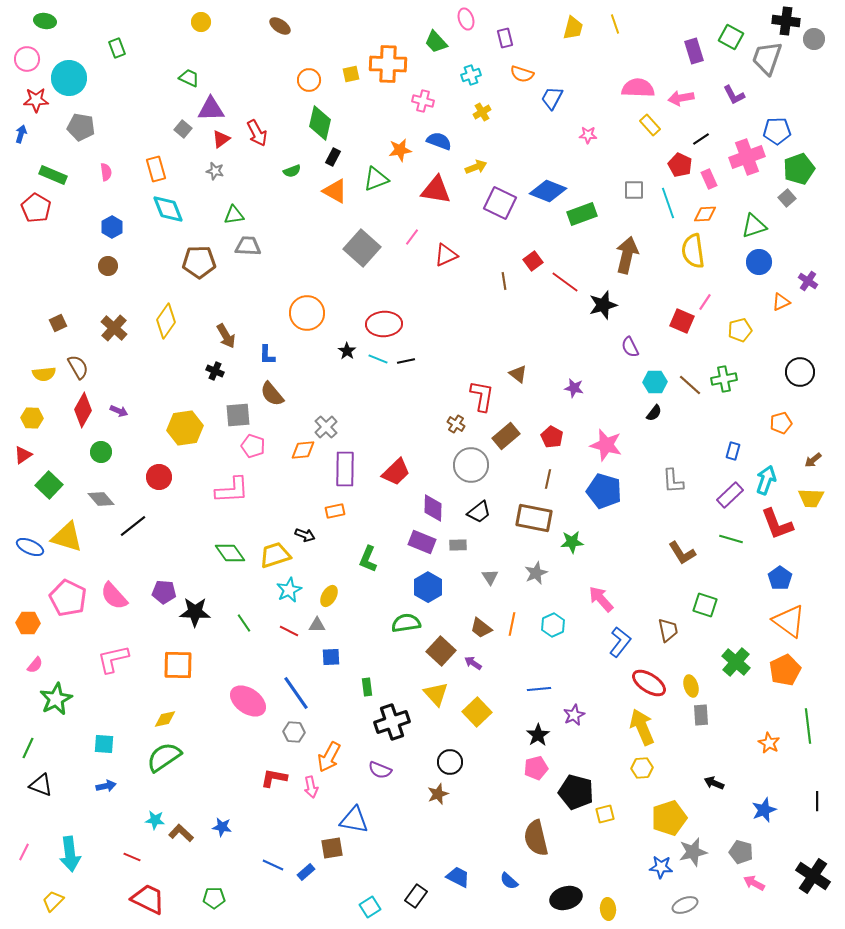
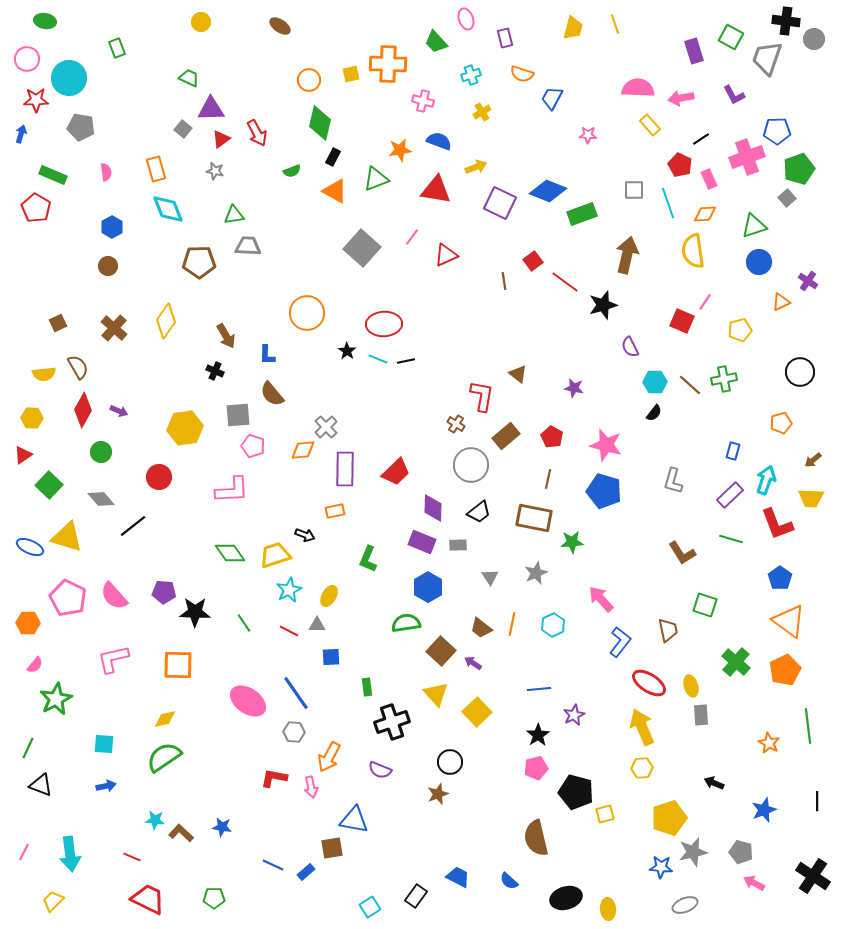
gray L-shape at (673, 481): rotated 20 degrees clockwise
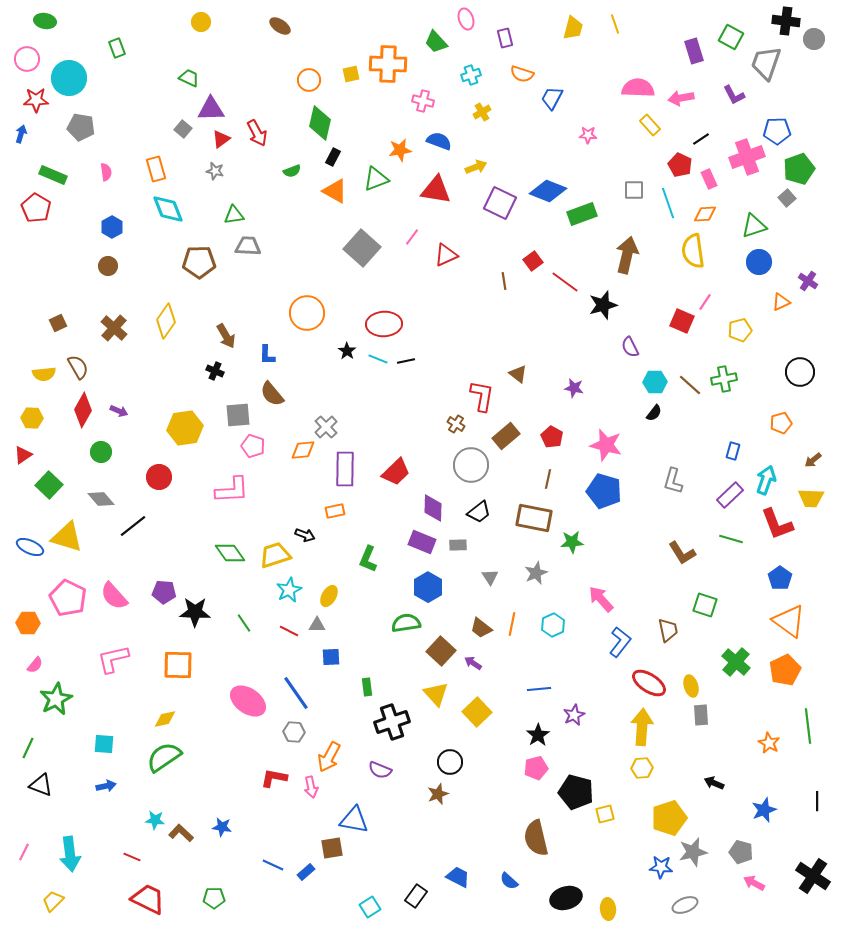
gray trapezoid at (767, 58): moved 1 px left, 5 px down
yellow arrow at (642, 727): rotated 27 degrees clockwise
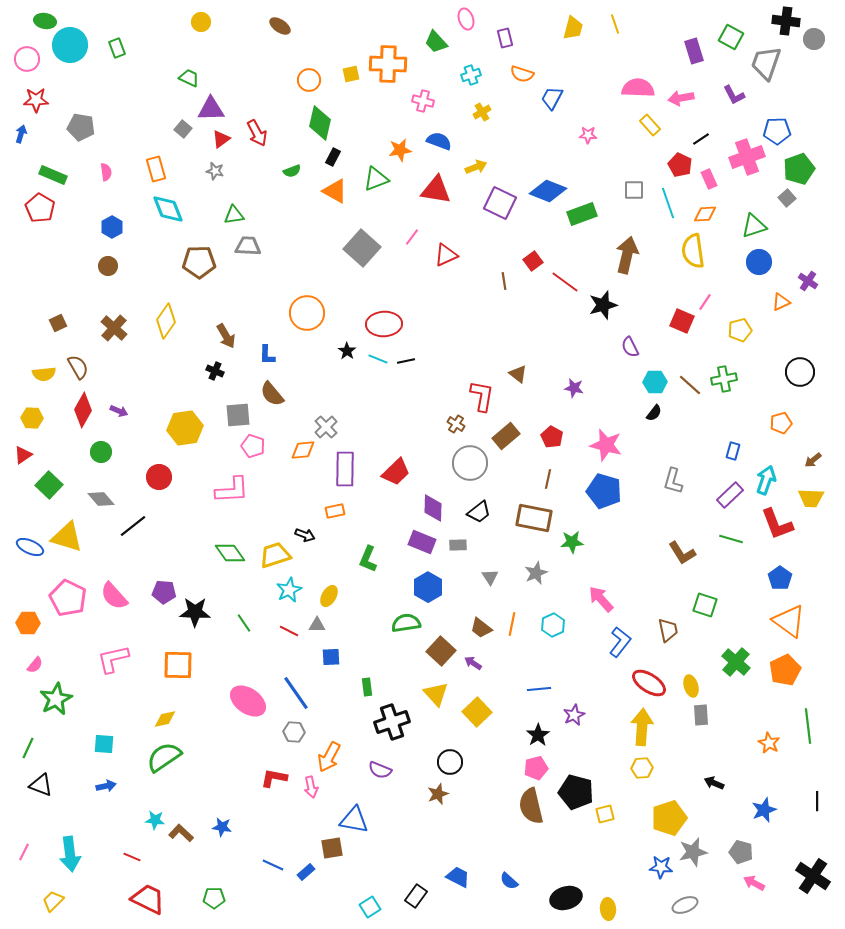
cyan circle at (69, 78): moved 1 px right, 33 px up
red pentagon at (36, 208): moved 4 px right
gray circle at (471, 465): moved 1 px left, 2 px up
brown semicircle at (536, 838): moved 5 px left, 32 px up
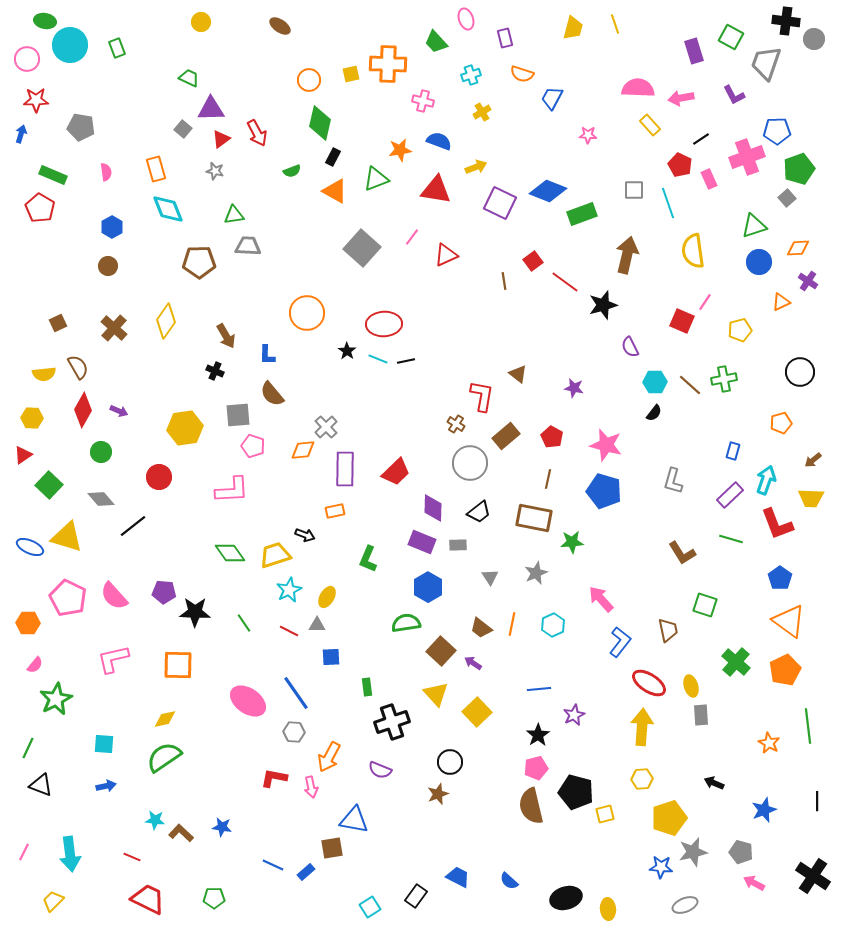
orange diamond at (705, 214): moved 93 px right, 34 px down
yellow ellipse at (329, 596): moved 2 px left, 1 px down
yellow hexagon at (642, 768): moved 11 px down
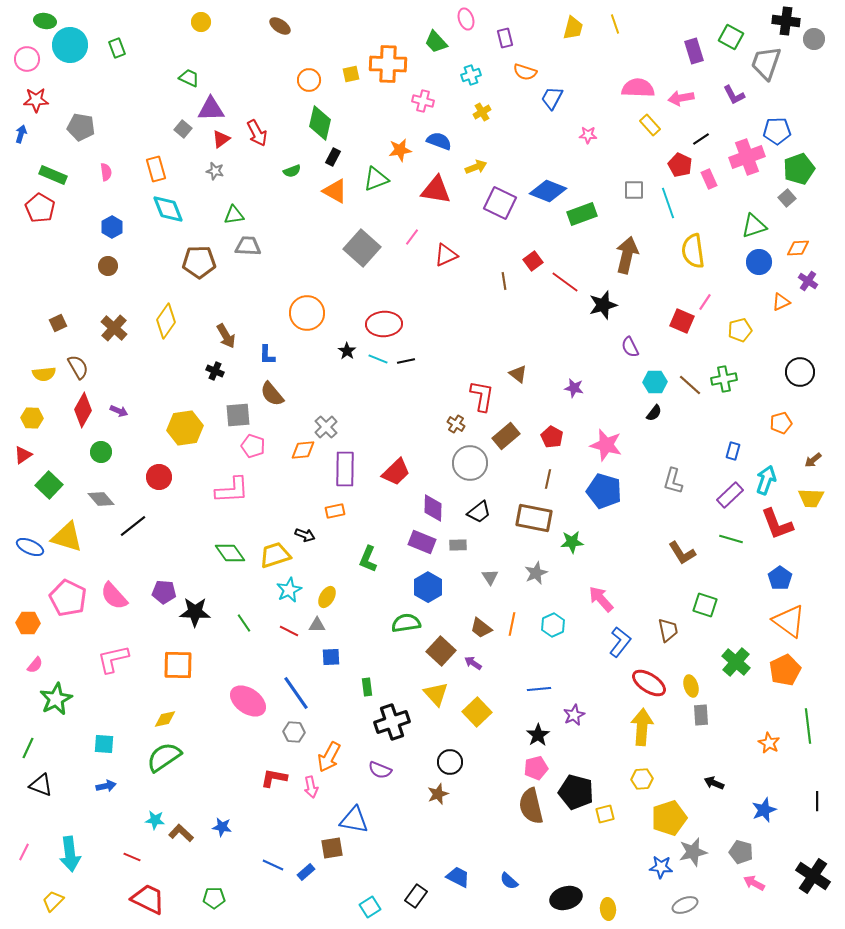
orange semicircle at (522, 74): moved 3 px right, 2 px up
